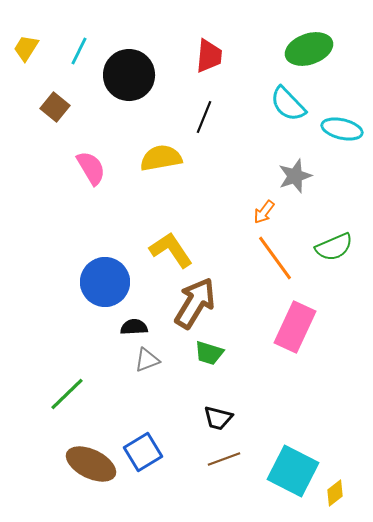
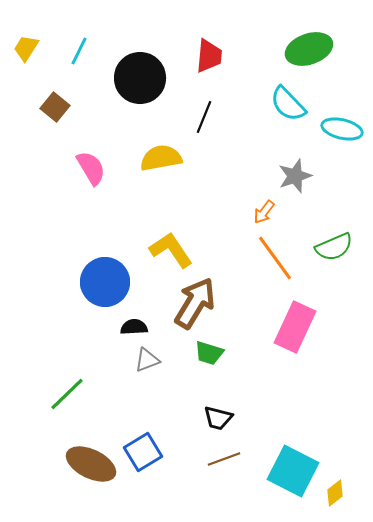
black circle: moved 11 px right, 3 px down
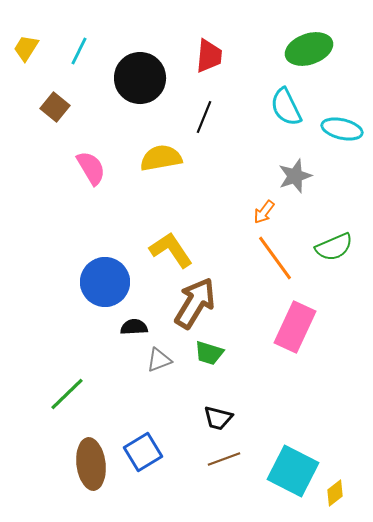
cyan semicircle: moved 2 px left, 3 px down; rotated 18 degrees clockwise
gray triangle: moved 12 px right
brown ellipse: rotated 57 degrees clockwise
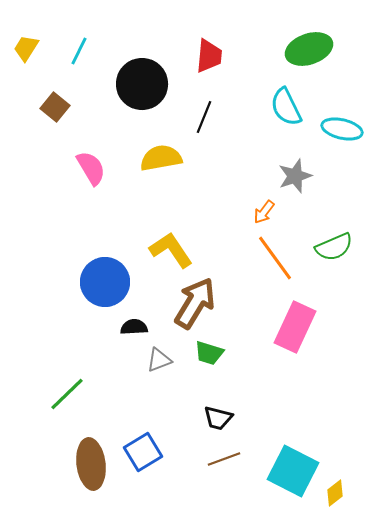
black circle: moved 2 px right, 6 px down
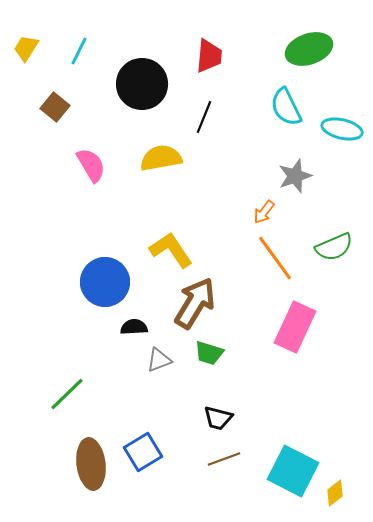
pink semicircle: moved 3 px up
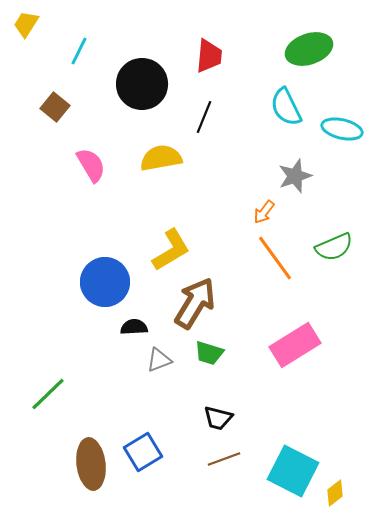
yellow trapezoid: moved 24 px up
yellow L-shape: rotated 93 degrees clockwise
pink rectangle: moved 18 px down; rotated 33 degrees clockwise
green line: moved 19 px left
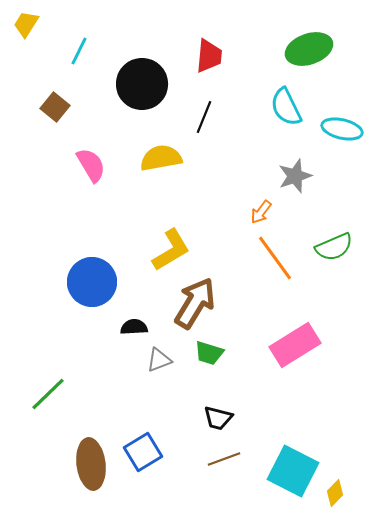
orange arrow: moved 3 px left
blue circle: moved 13 px left
yellow diamond: rotated 8 degrees counterclockwise
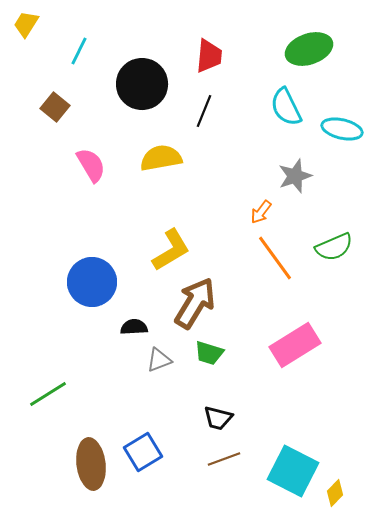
black line: moved 6 px up
green line: rotated 12 degrees clockwise
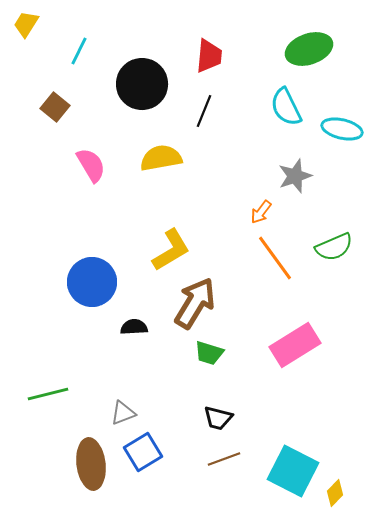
gray triangle: moved 36 px left, 53 px down
green line: rotated 18 degrees clockwise
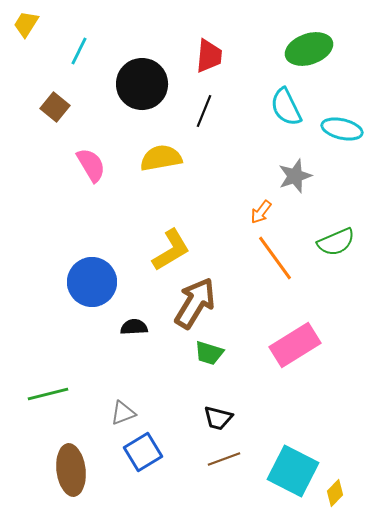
green semicircle: moved 2 px right, 5 px up
brown ellipse: moved 20 px left, 6 px down
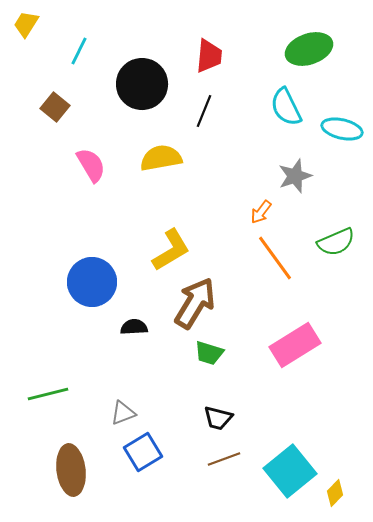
cyan square: moved 3 px left; rotated 24 degrees clockwise
